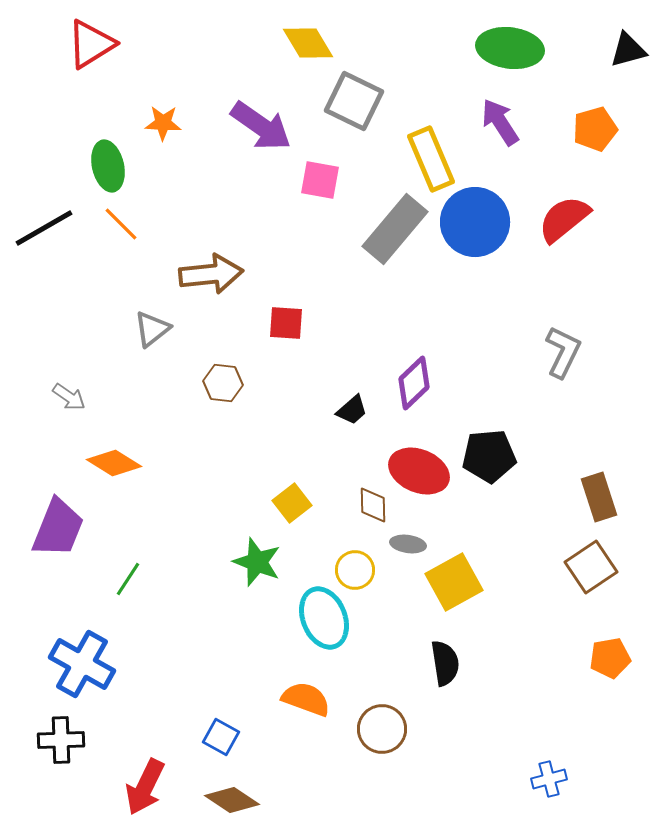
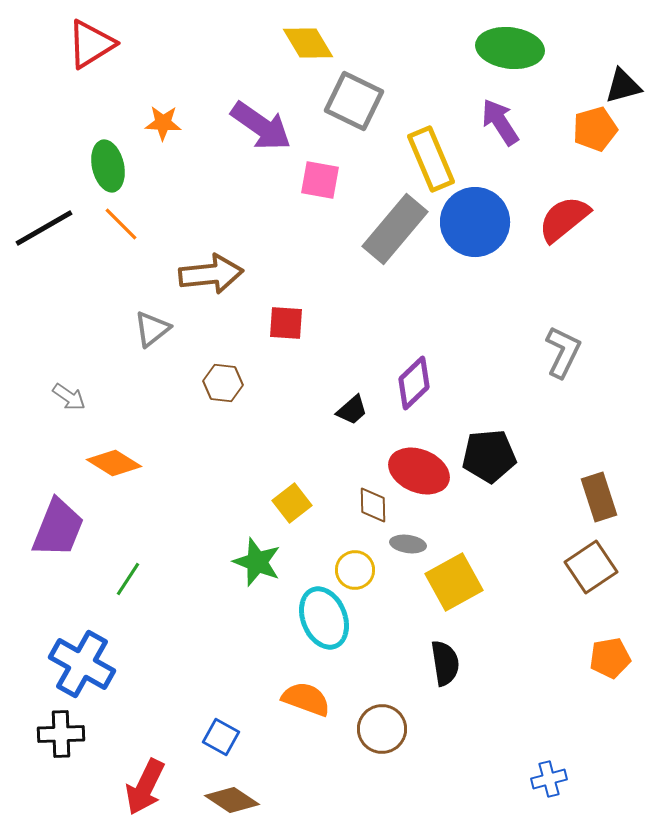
black triangle at (628, 50): moved 5 px left, 36 px down
black cross at (61, 740): moved 6 px up
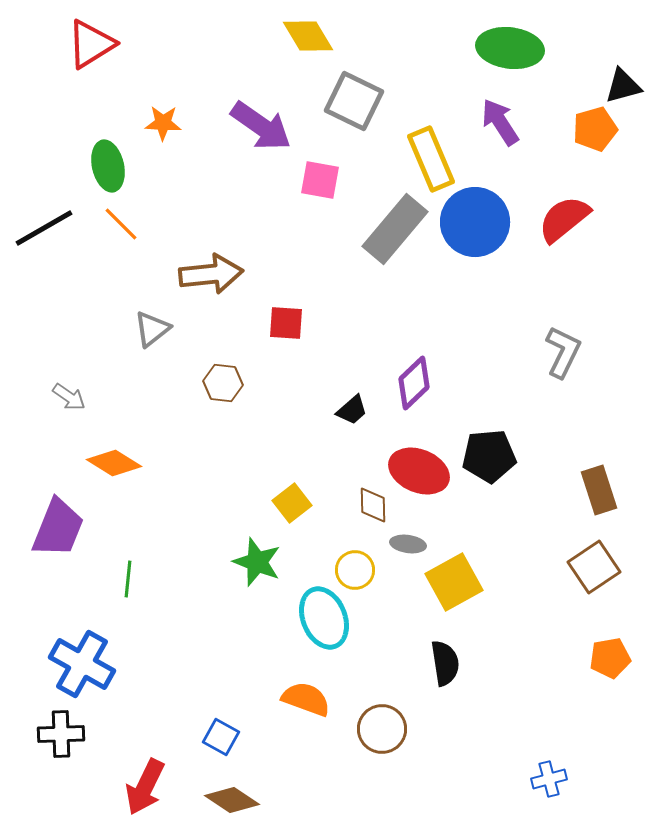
yellow diamond at (308, 43): moved 7 px up
brown rectangle at (599, 497): moved 7 px up
brown square at (591, 567): moved 3 px right
green line at (128, 579): rotated 27 degrees counterclockwise
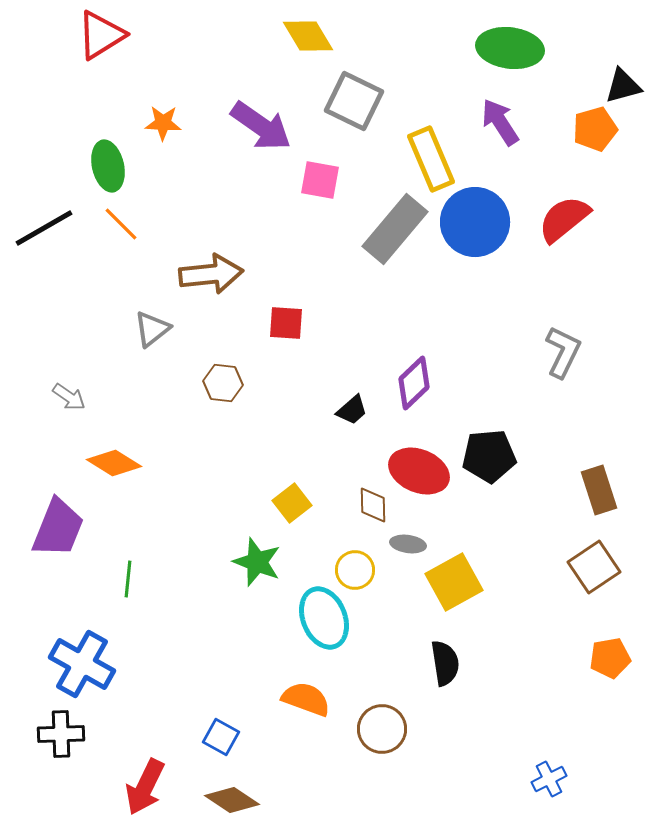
red triangle at (91, 44): moved 10 px right, 9 px up
blue cross at (549, 779): rotated 12 degrees counterclockwise
